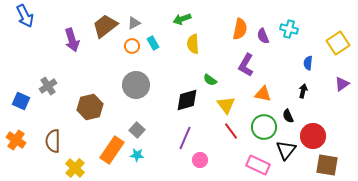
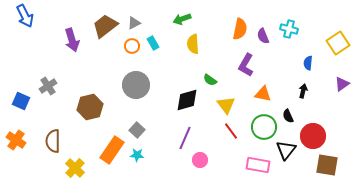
pink rectangle: rotated 15 degrees counterclockwise
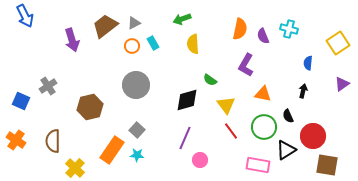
black triangle: rotated 20 degrees clockwise
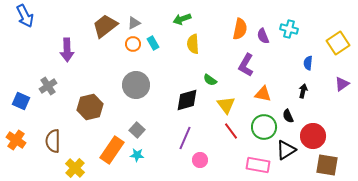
purple arrow: moved 5 px left, 10 px down; rotated 15 degrees clockwise
orange circle: moved 1 px right, 2 px up
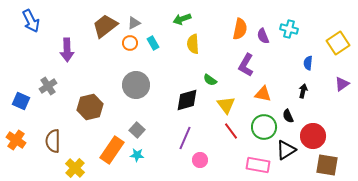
blue arrow: moved 6 px right, 5 px down
orange circle: moved 3 px left, 1 px up
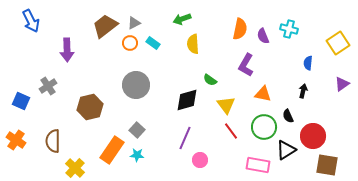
cyan rectangle: rotated 24 degrees counterclockwise
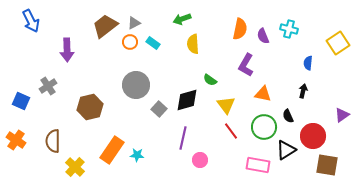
orange circle: moved 1 px up
purple triangle: moved 31 px down
gray square: moved 22 px right, 21 px up
purple line: moved 2 px left; rotated 10 degrees counterclockwise
yellow cross: moved 1 px up
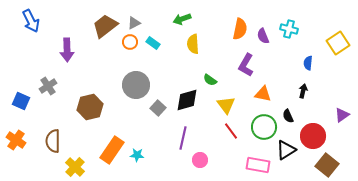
gray square: moved 1 px left, 1 px up
brown square: rotated 30 degrees clockwise
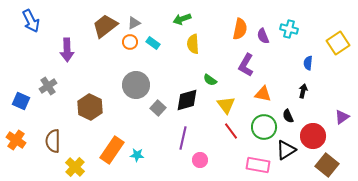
brown hexagon: rotated 20 degrees counterclockwise
purple triangle: moved 2 px down
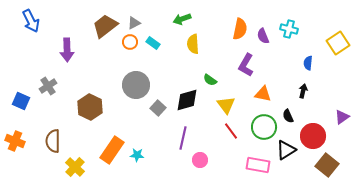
orange cross: moved 1 px left, 1 px down; rotated 12 degrees counterclockwise
